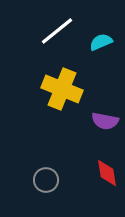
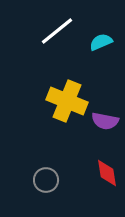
yellow cross: moved 5 px right, 12 px down
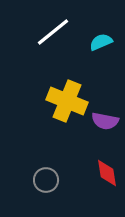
white line: moved 4 px left, 1 px down
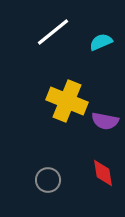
red diamond: moved 4 px left
gray circle: moved 2 px right
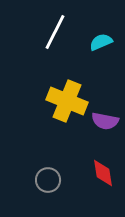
white line: moved 2 px right; rotated 24 degrees counterclockwise
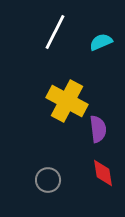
yellow cross: rotated 6 degrees clockwise
purple semicircle: moved 7 px left, 8 px down; rotated 108 degrees counterclockwise
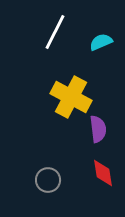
yellow cross: moved 4 px right, 4 px up
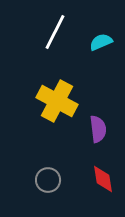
yellow cross: moved 14 px left, 4 px down
red diamond: moved 6 px down
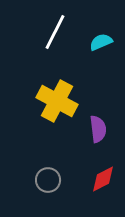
red diamond: rotated 72 degrees clockwise
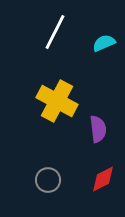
cyan semicircle: moved 3 px right, 1 px down
